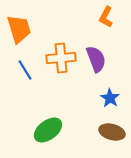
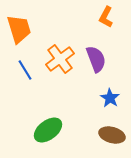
orange cross: moved 1 px left, 1 px down; rotated 32 degrees counterclockwise
brown ellipse: moved 3 px down
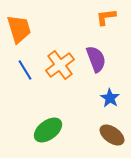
orange L-shape: rotated 55 degrees clockwise
orange cross: moved 6 px down
brown ellipse: rotated 20 degrees clockwise
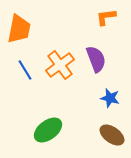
orange trapezoid: rotated 28 degrees clockwise
blue star: rotated 18 degrees counterclockwise
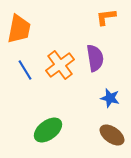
purple semicircle: moved 1 px left, 1 px up; rotated 12 degrees clockwise
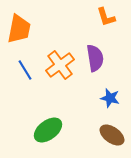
orange L-shape: rotated 100 degrees counterclockwise
